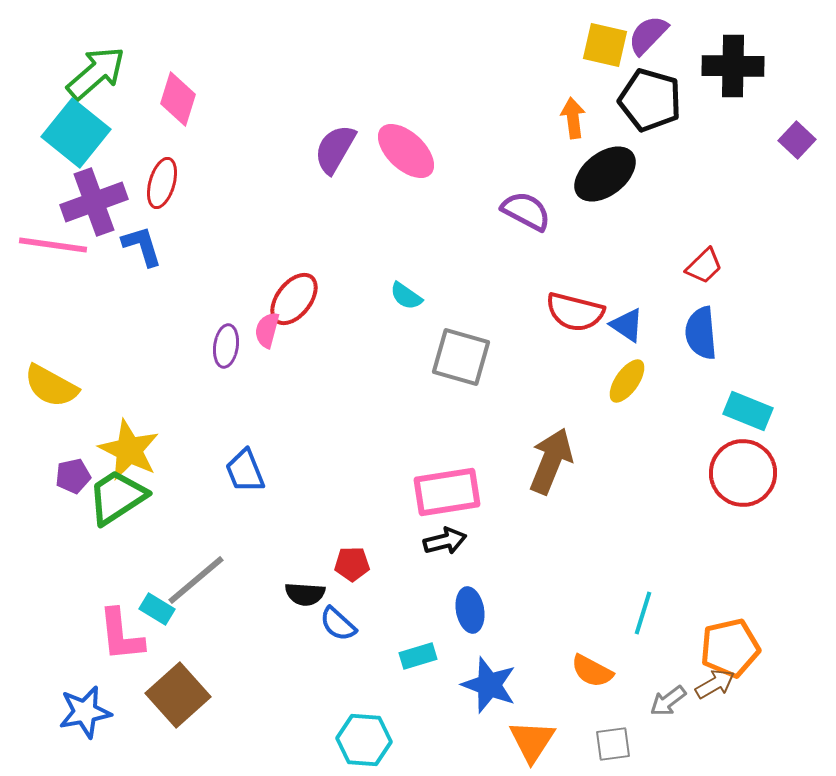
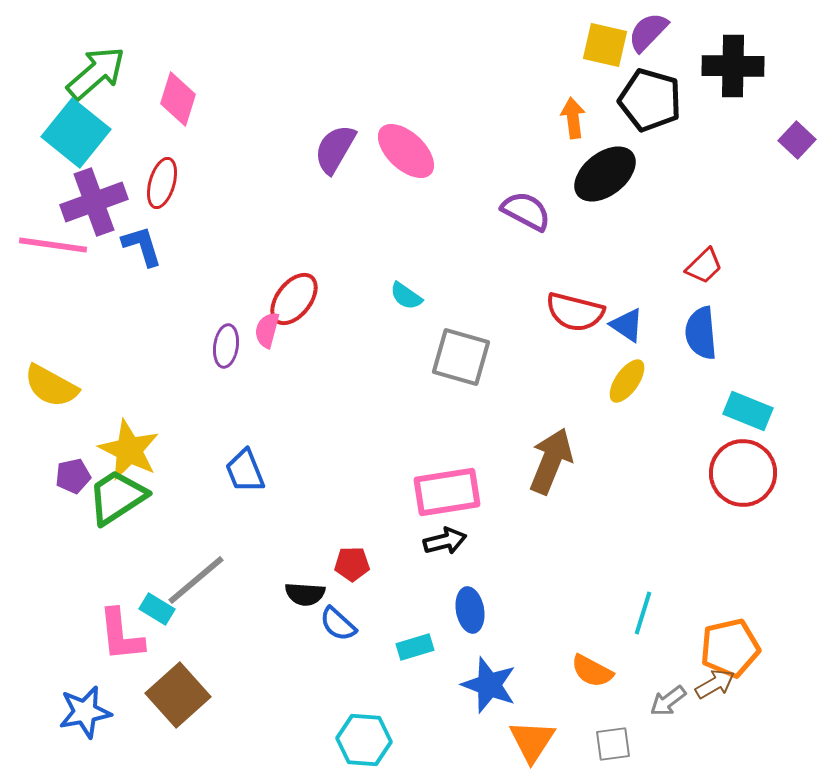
purple semicircle at (648, 35): moved 3 px up
cyan rectangle at (418, 656): moved 3 px left, 9 px up
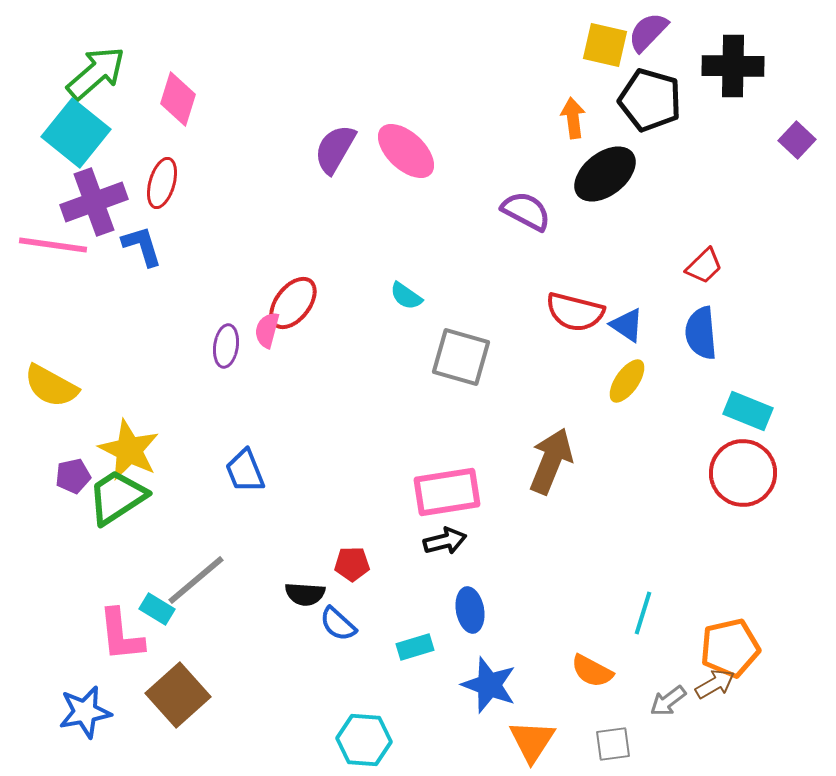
red ellipse at (294, 299): moved 1 px left, 4 px down
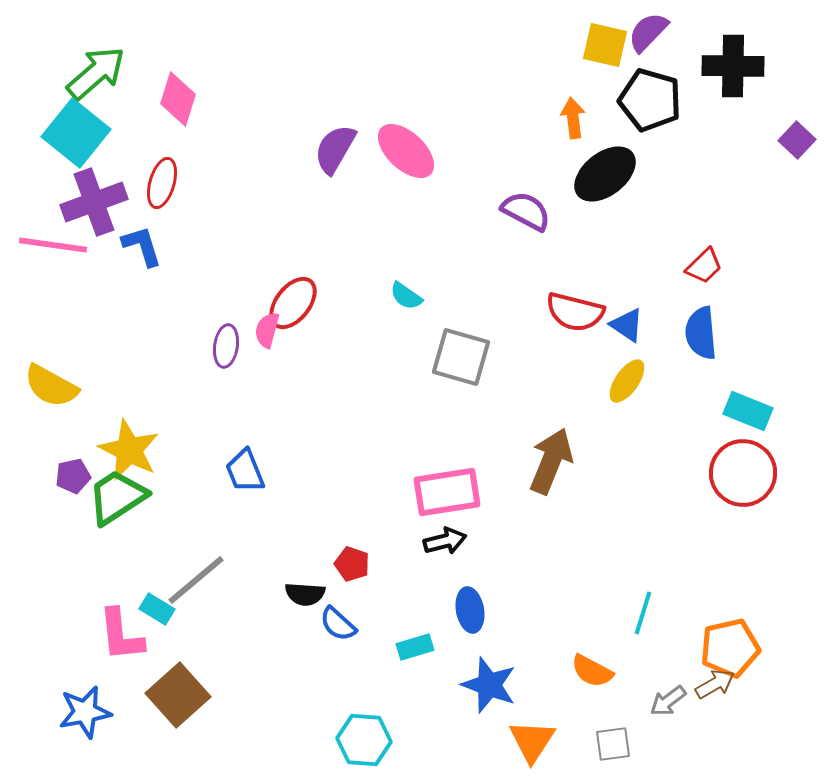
red pentagon at (352, 564): rotated 20 degrees clockwise
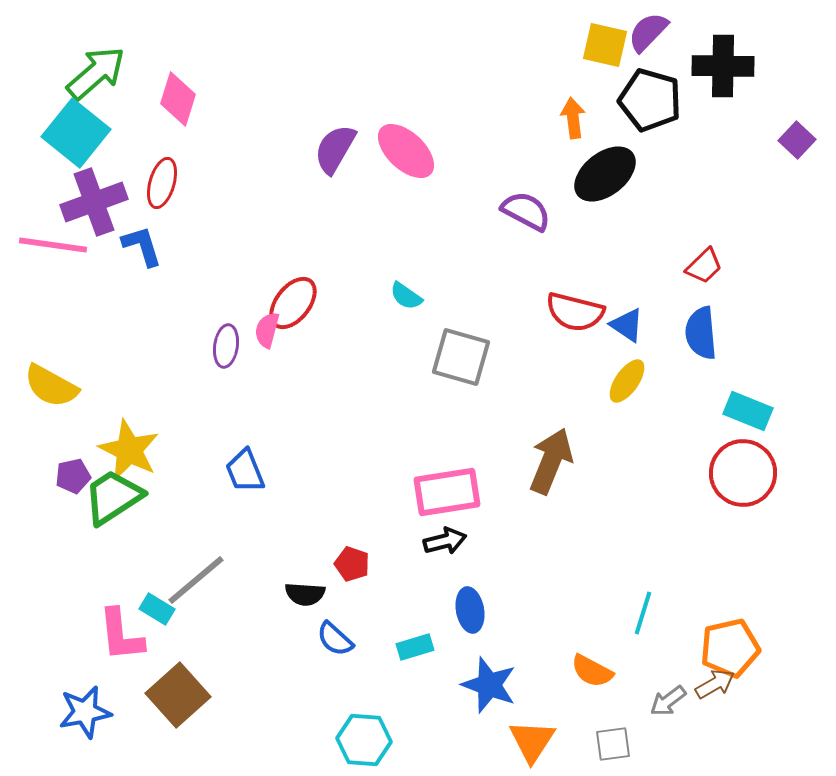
black cross at (733, 66): moved 10 px left
green trapezoid at (117, 497): moved 4 px left
blue semicircle at (338, 624): moved 3 px left, 15 px down
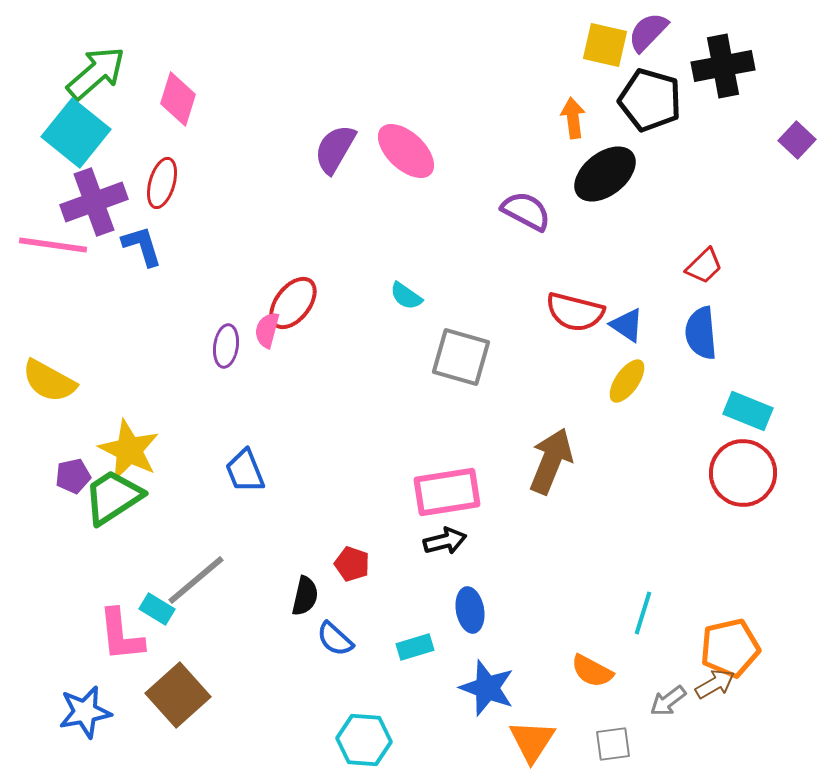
black cross at (723, 66): rotated 12 degrees counterclockwise
yellow semicircle at (51, 386): moved 2 px left, 5 px up
black semicircle at (305, 594): moved 2 px down; rotated 81 degrees counterclockwise
blue star at (489, 685): moved 2 px left, 3 px down
